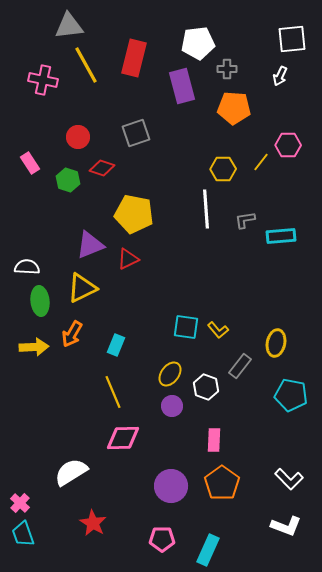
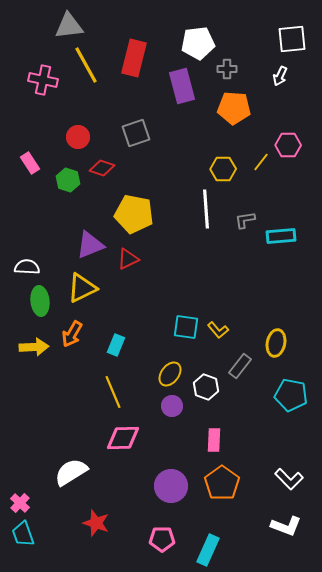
red star at (93, 523): moved 3 px right; rotated 12 degrees counterclockwise
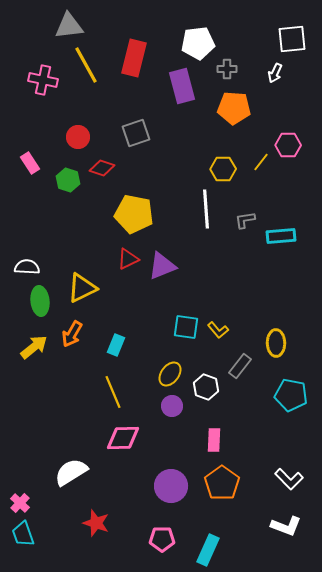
white arrow at (280, 76): moved 5 px left, 3 px up
purple triangle at (90, 245): moved 72 px right, 21 px down
yellow ellipse at (276, 343): rotated 12 degrees counterclockwise
yellow arrow at (34, 347): rotated 36 degrees counterclockwise
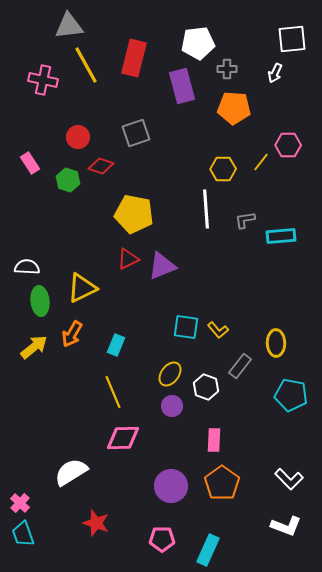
red diamond at (102, 168): moved 1 px left, 2 px up
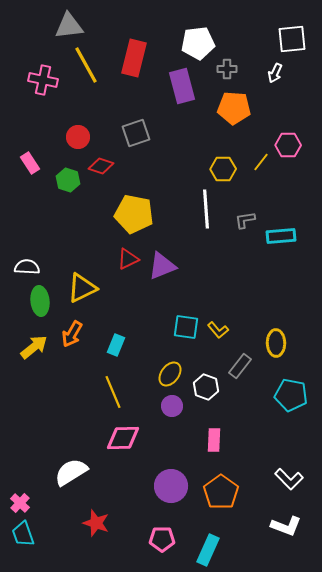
orange pentagon at (222, 483): moved 1 px left, 9 px down
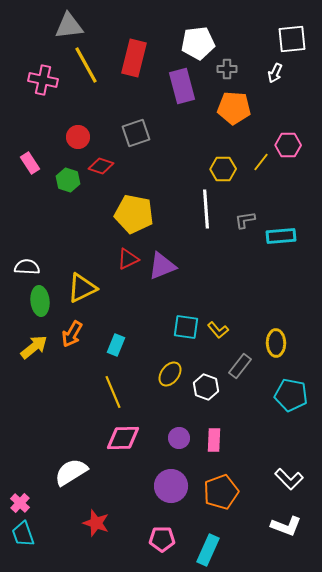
purple circle at (172, 406): moved 7 px right, 32 px down
orange pentagon at (221, 492): rotated 16 degrees clockwise
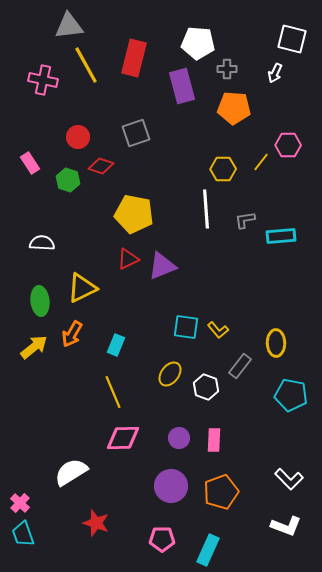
white square at (292, 39): rotated 20 degrees clockwise
white pentagon at (198, 43): rotated 12 degrees clockwise
white semicircle at (27, 267): moved 15 px right, 24 px up
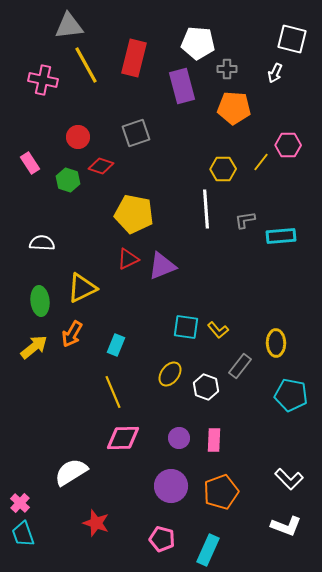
pink pentagon at (162, 539): rotated 15 degrees clockwise
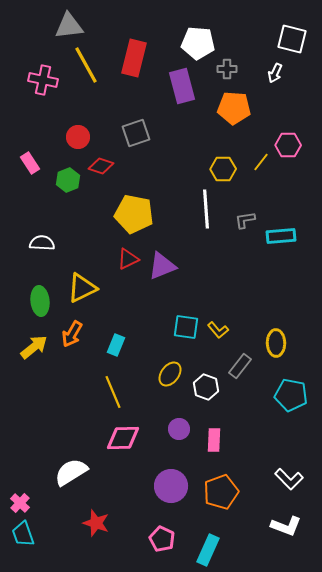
green hexagon at (68, 180): rotated 20 degrees clockwise
purple circle at (179, 438): moved 9 px up
pink pentagon at (162, 539): rotated 10 degrees clockwise
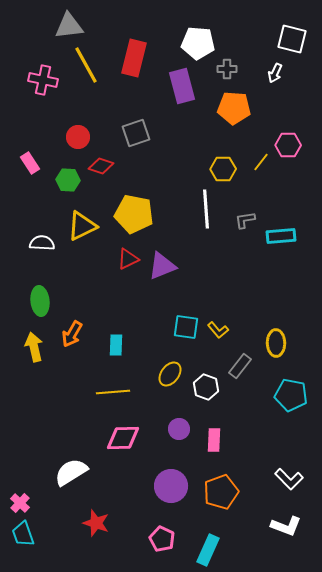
green hexagon at (68, 180): rotated 25 degrees clockwise
yellow triangle at (82, 288): moved 62 px up
cyan rectangle at (116, 345): rotated 20 degrees counterclockwise
yellow arrow at (34, 347): rotated 64 degrees counterclockwise
yellow line at (113, 392): rotated 72 degrees counterclockwise
